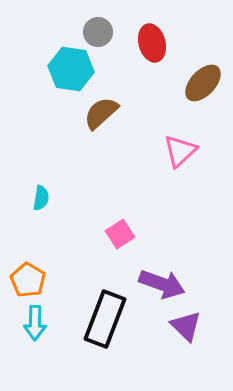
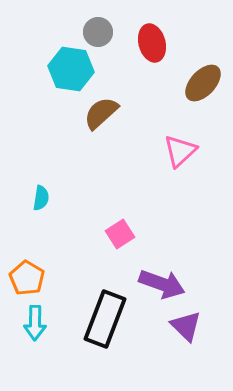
orange pentagon: moved 1 px left, 2 px up
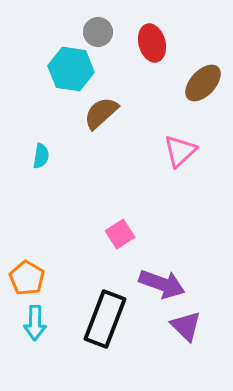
cyan semicircle: moved 42 px up
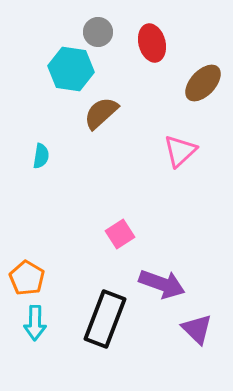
purple triangle: moved 11 px right, 3 px down
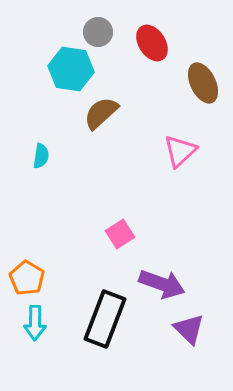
red ellipse: rotated 18 degrees counterclockwise
brown ellipse: rotated 69 degrees counterclockwise
purple triangle: moved 8 px left
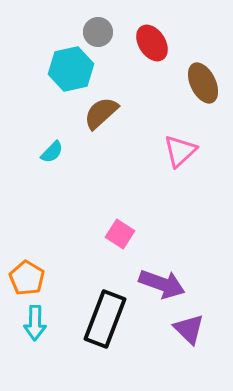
cyan hexagon: rotated 21 degrees counterclockwise
cyan semicircle: moved 11 px right, 4 px up; rotated 35 degrees clockwise
pink square: rotated 24 degrees counterclockwise
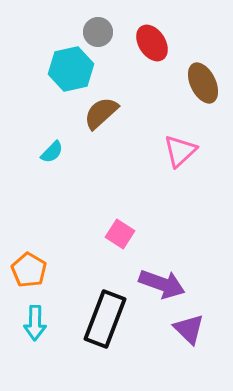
orange pentagon: moved 2 px right, 8 px up
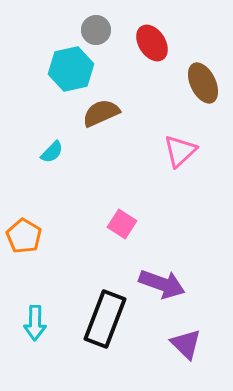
gray circle: moved 2 px left, 2 px up
brown semicircle: rotated 18 degrees clockwise
pink square: moved 2 px right, 10 px up
orange pentagon: moved 5 px left, 34 px up
purple triangle: moved 3 px left, 15 px down
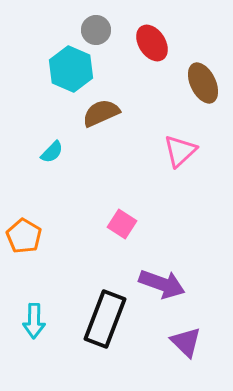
cyan hexagon: rotated 24 degrees counterclockwise
cyan arrow: moved 1 px left, 2 px up
purple triangle: moved 2 px up
